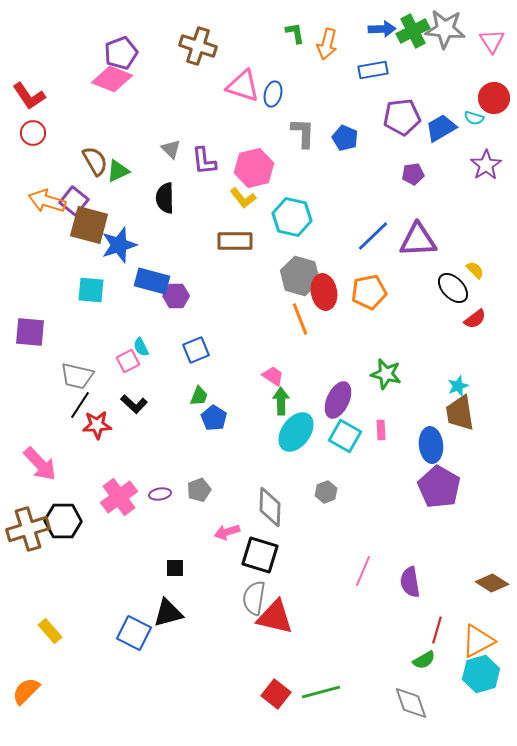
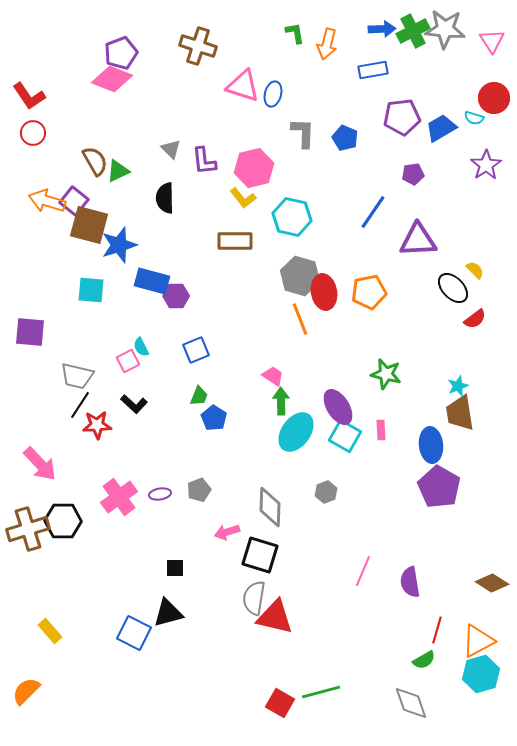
blue line at (373, 236): moved 24 px up; rotated 12 degrees counterclockwise
purple ellipse at (338, 400): moved 7 px down; rotated 57 degrees counterclockwise
red square at (276, 694): moved 4 px right, 9 px down; rotated 8 degrees counterclockwise
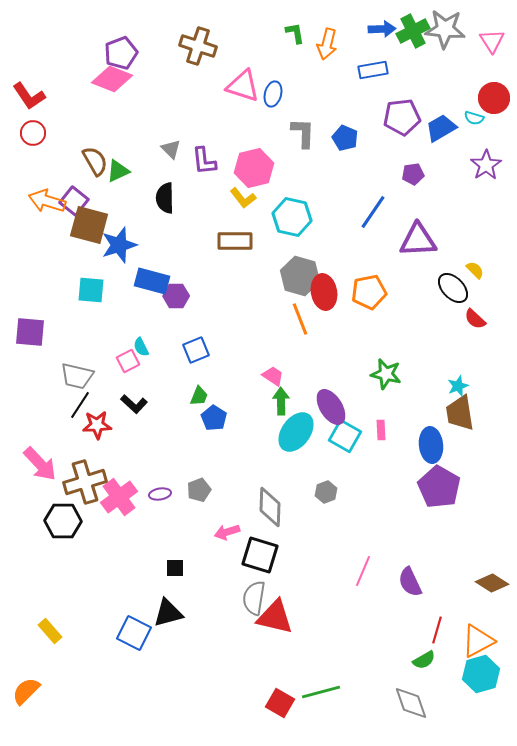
red semicircle at (475, 319): rotated 80 degrees clockwise
purple ellipse at (338, 407): moved 7 px left
brown cross at (28, 529): moved 57 px right, 47 px up
purple semicircle at (410, 582): rotated 16 degrees counterclockwise
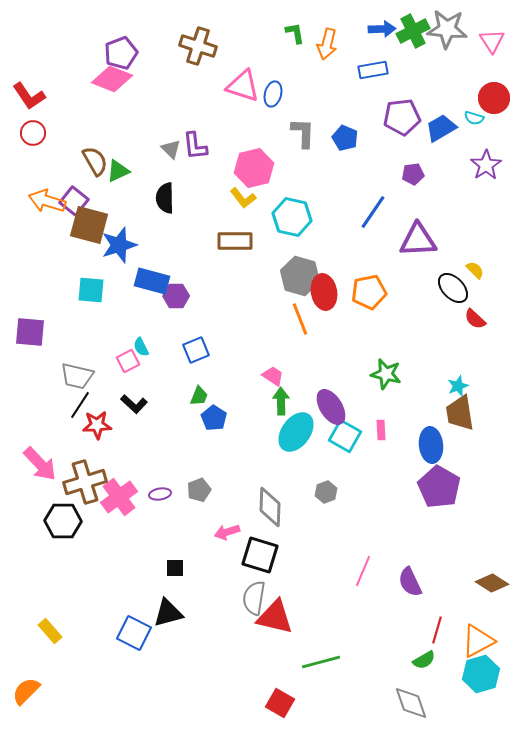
gray star at (445, 29): moved 2 px right
purple L-shape at (204, 161): moved 9 px left, 15 px up
green line at (321, 692): moved 30 px up
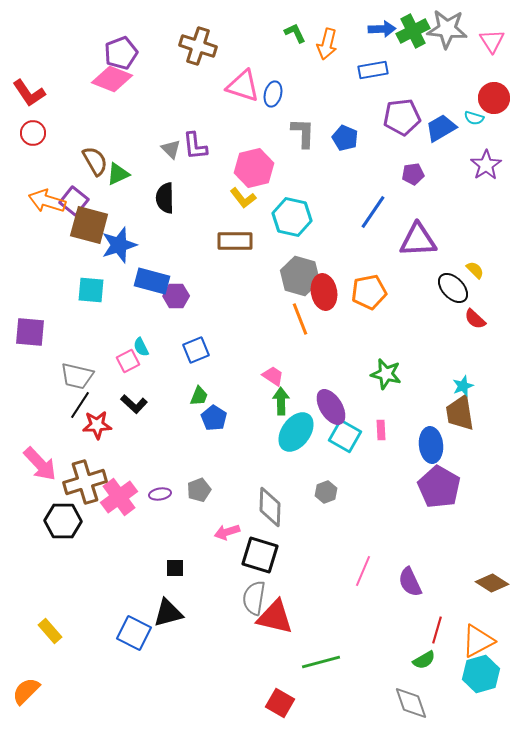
green L-shape at (295, 33): rotated 15 degrees counterclockwise
red L-shape at (29, 96): moved 3 px up
green triangle at (118, 171): moved 3 px down
cyan star at (458, 386): moved 5 px right
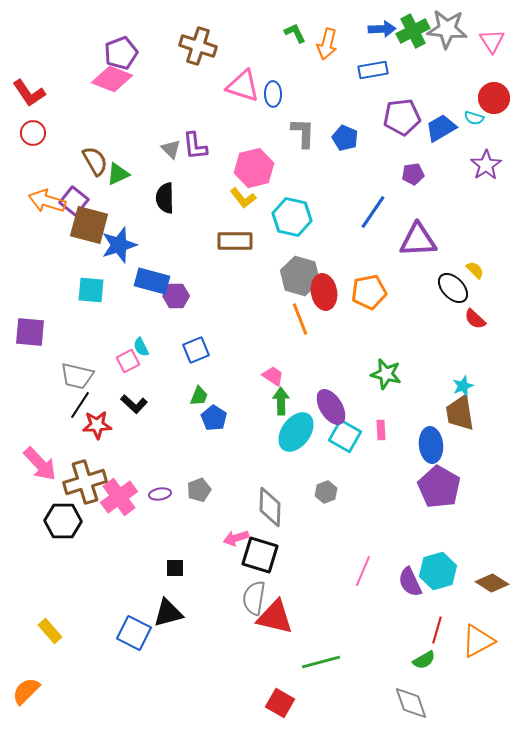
blue ellipse at (273, 94): rotated 15 degrees counterclockwise
pink arrow at (227, 532): moved 9 px right, 6 px down
cyan hexagon at (481, 674): moved 43 px left, 103 px up
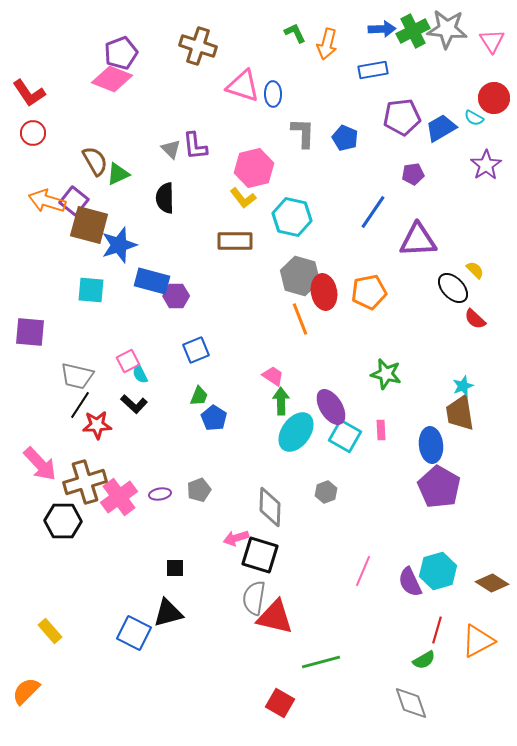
cyan semicircle at (474, 118): rotated 12 degrees clockwise
cyan semicircle at (141, 347): moved 1 px left, 27 px down
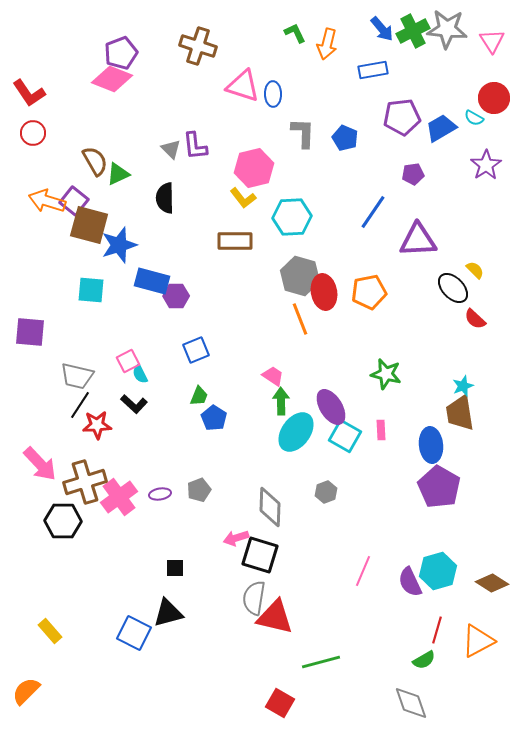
blue arrow at (382, 29): rotated 52 degrees clockwise
cyan hexagon at (292, 217): rotated 15 degrees counterclockwise
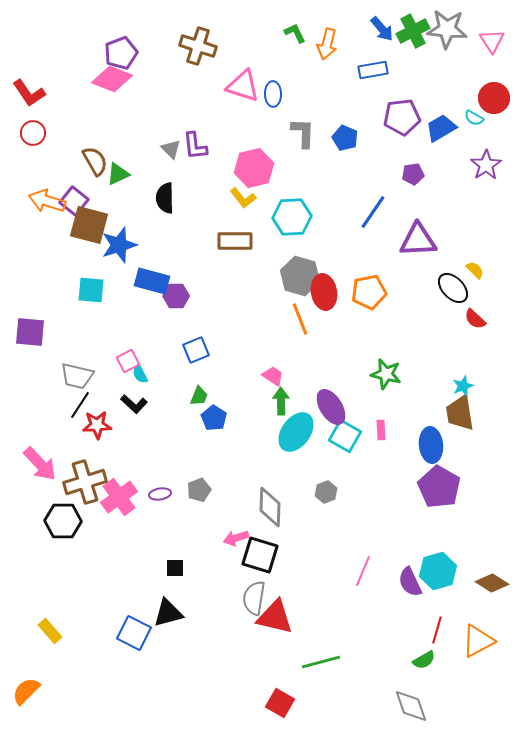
gray diamond at (411, 703): moved 3 px down
